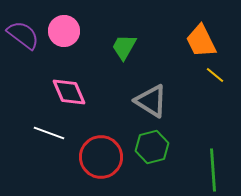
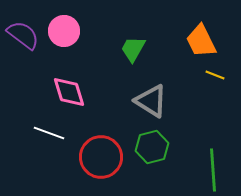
green trapezoid: moved 9 px right, 2 px down
yellow line: rotated 18 degrees counterclockwise
pink diamond: rotated 6 degrees clockwise
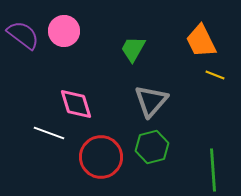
pink diamond: moved 7 px right, 12 px down
gray triangle: rotated 39 degrees clockwise
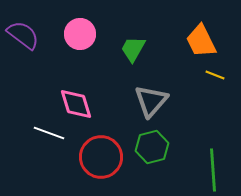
pink circle: moved 16 px right, 3 px down
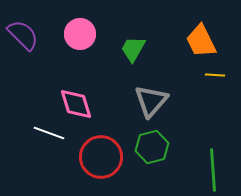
purple semicircle: rotated 8 degrees clockwise
yellow line: rotated 18 degrees counterclockwise
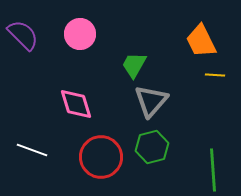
green trapezoid: moved 1 px right, 16 px down
white line: moved 17 px left, 17 px down
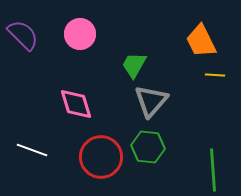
green hexagon: moved 4 px left; rotated 20 degrees clockwise
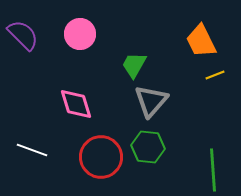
yellow line: rotated 24 degrees counterclockwise
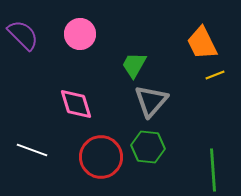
orange trapezoid: moved 1 px right, 2 px down
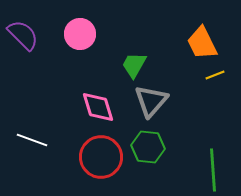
pink diamond: moved 22 px right, 3 px down
white line: moved 10 px up
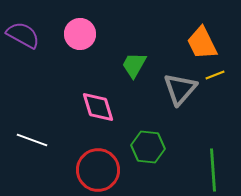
purple semicircle: rotated 16 degrees counterclockwise
gray triangle: moved 29 px right, 12 px up
red circle: moved 3 px left, 13 px down
